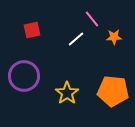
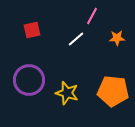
pink line: moved 3 px up; rotated 66 degrees clockwise
orange star: moved 3 px right, 1 px down
purple circle: moved 5 px right, 4 px down
yellow star: rotated 20 degrees counterclockwise
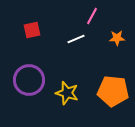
white line: rotated 18 degrees clockwise
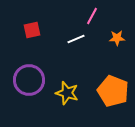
orange pentagon: rotated 16 degrees clockwise
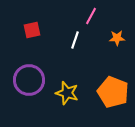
pink line: moved 1 px left
white line: moved 1 px left, 1 px down; rotated 48 degrees counterclockwise
orange pentagon: moved 1 px down
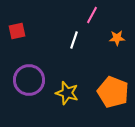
pink line: moved 1 px right, 1 px up
red square: moved 15 px left, 1 px down
white line: moved 1 px left
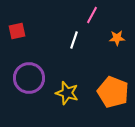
purple circle: moved 2 px up
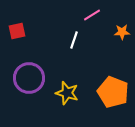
pink line: rotated 30 degrees clockwise
orange star: moved 5 px right, 6 px up
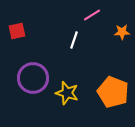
purple circle: moved 4 px right
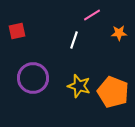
orange star: moved 3 px left, 1 px down
yellow star: moved 12 px right, 7 px up
